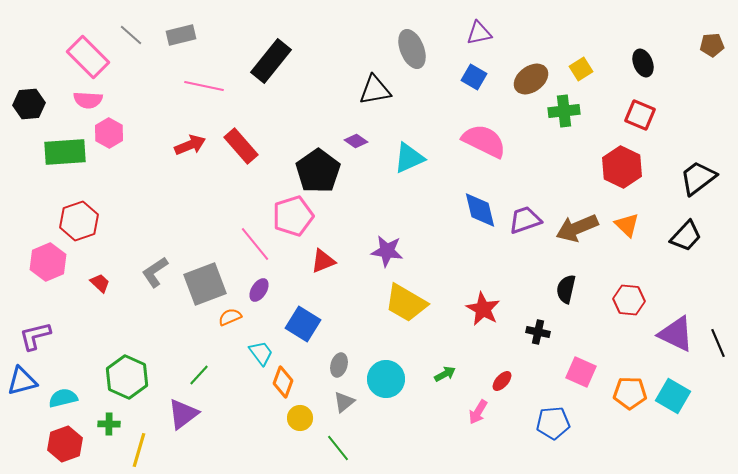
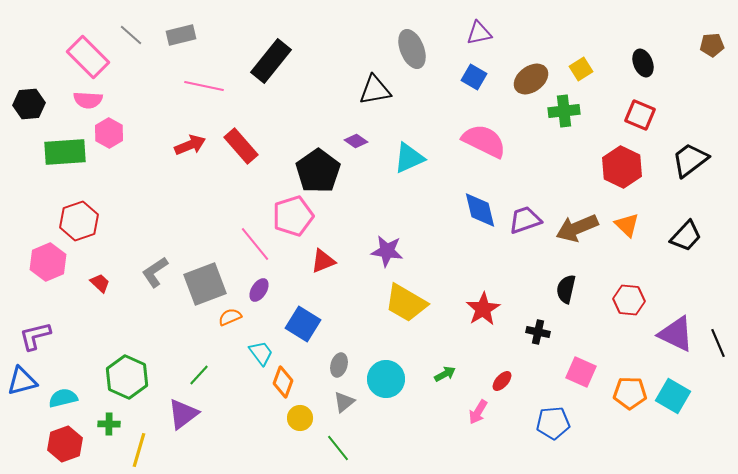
black trapezoid at (698, 178): moved 8 px left, 18 px up
red star at (483, 309): rotated 12 degrees clockwise
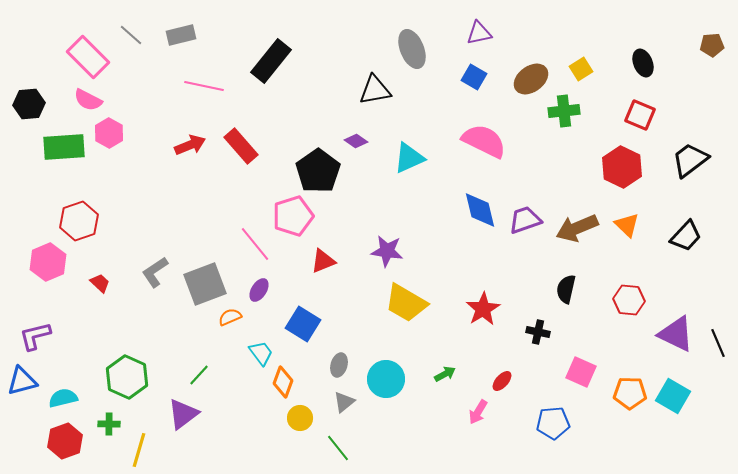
pink semicircle at (88, 100): rotated 24 degrees clockwise
green rectangle at (65, 152): moved 1 px left, 5 px up
red hexagon at (65, 444): moved 3 px up
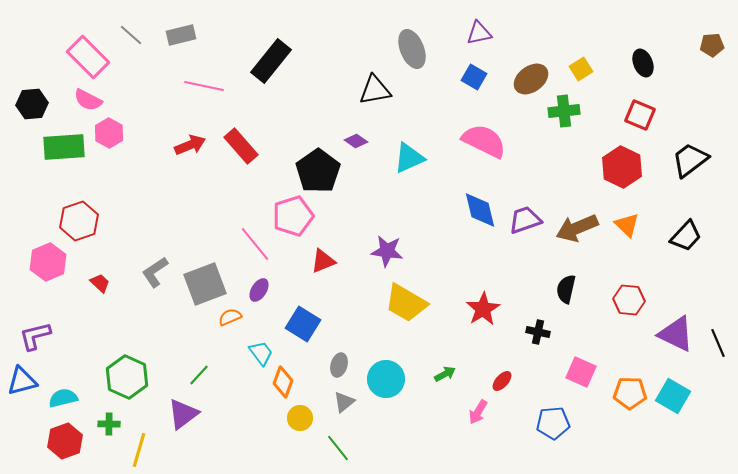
black hexagon at (29, 104): moved 3 px right
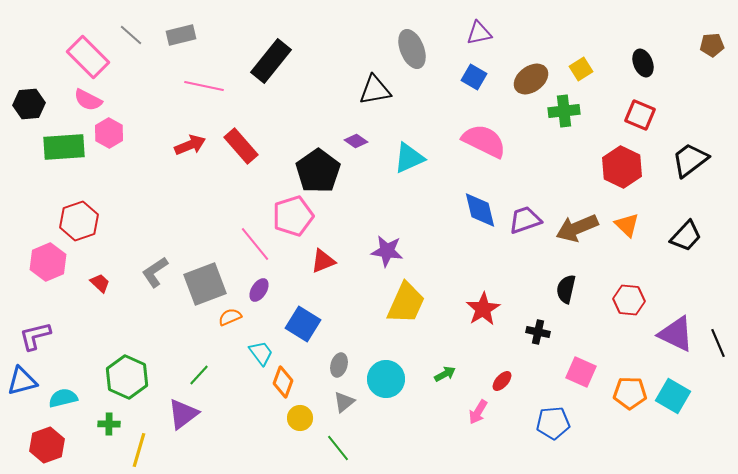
black hexagon at (32, 104): moved 3 px left
yellow trapezoid at (406, 303): rotated 96 degrees counterclockwise
red hexagon at (65, 441): moved 18 px left, 4 px down
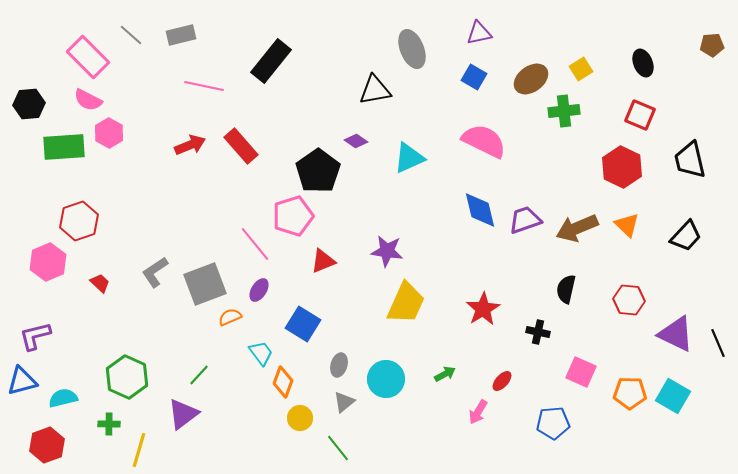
black trapezoid at (690, 160): rotated 66 degrees counterclockwise
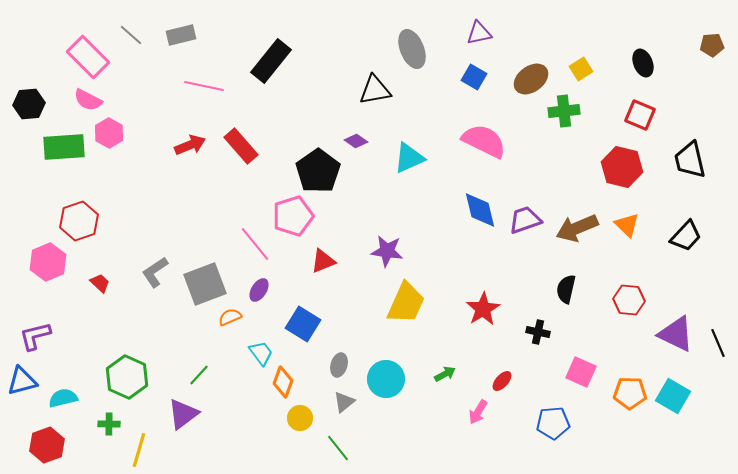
red hexagon at (622, 167): rotated 12 degrees counterclockwise
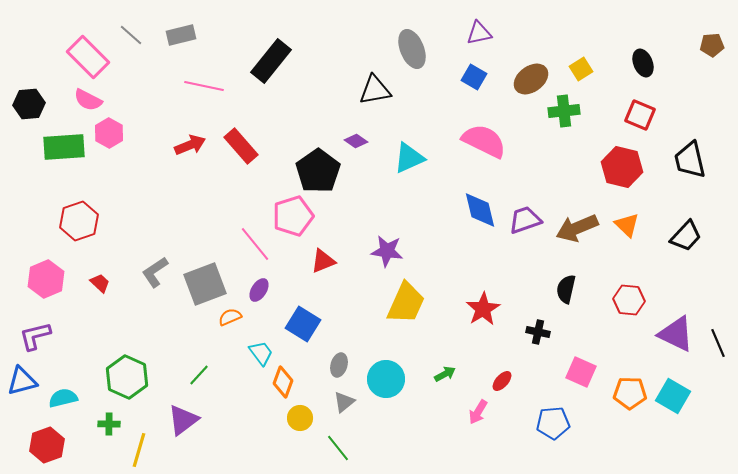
pink hexagon at (48, 262): moved 2 px left, 17 px down
purple triangle at (183, 414): moved 6 px down
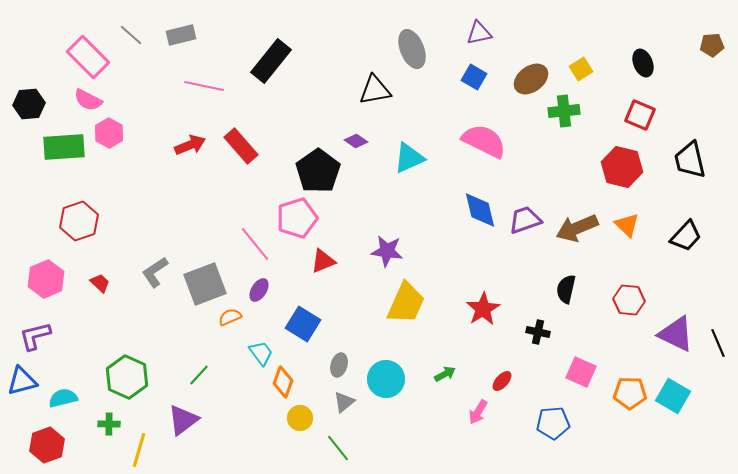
pink pentagon at (293, 216): moved 4 px right, 2 px down
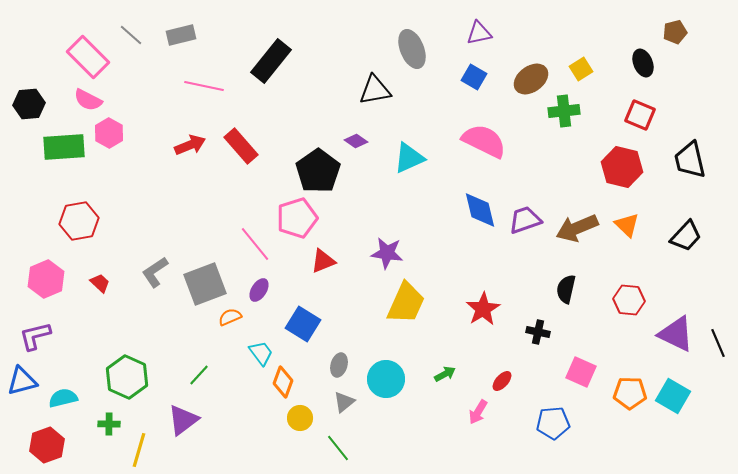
brown pentagon at (712, 45): moved 37 px left, 13 px up; rotated 10 degrees counterclockwise
red hexagon at (79, 221): rotated 9 degrees clockwise
purple star at (387, 251): moved 2 px down
